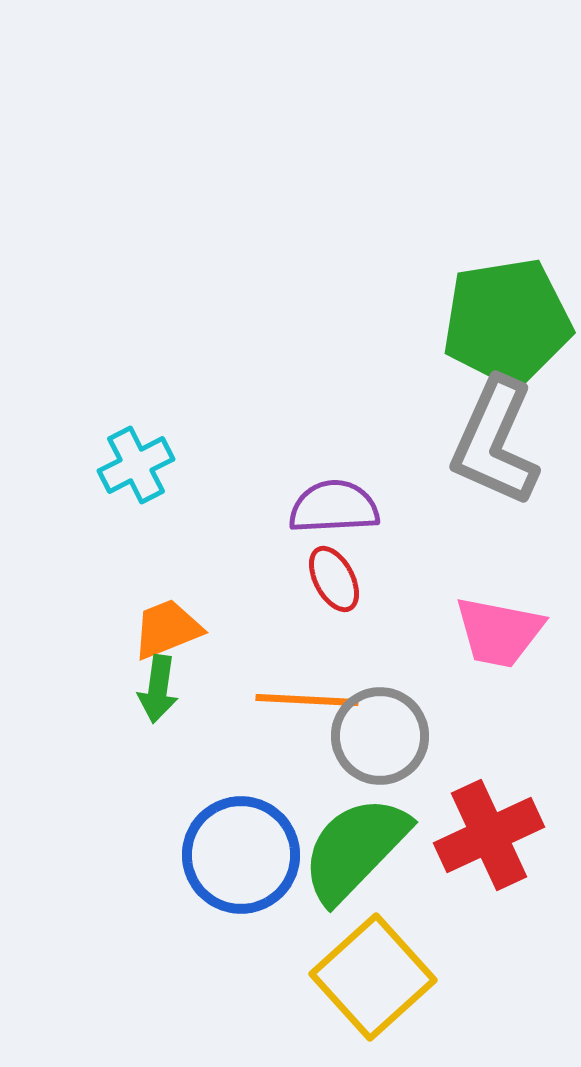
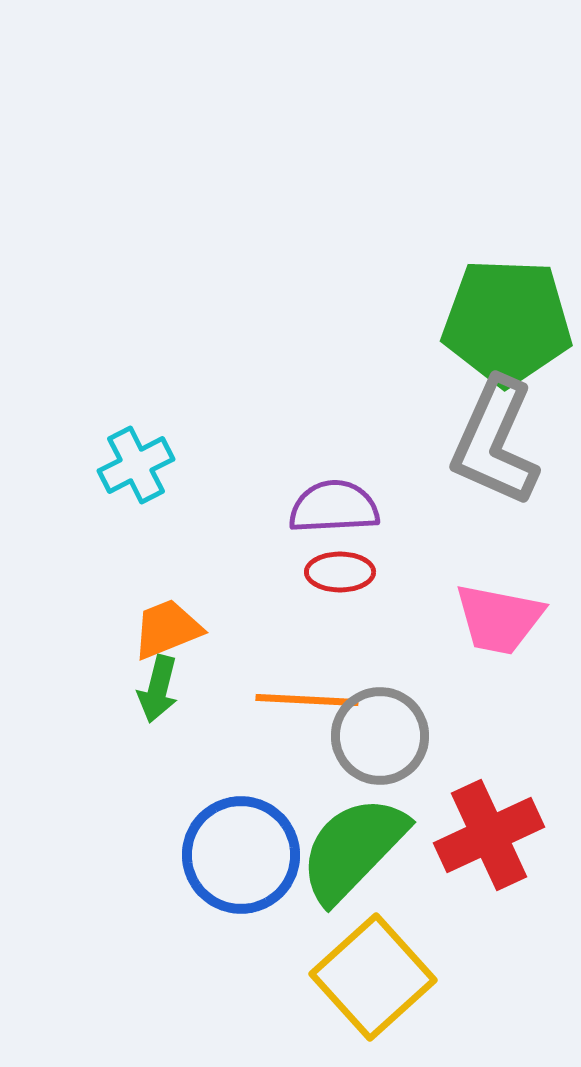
green pentagon: rotated 11 degrees clockwise
red ellipse: moved 6 px right, 7 px up; rotated 62 degrees counterclockwise
pink trapezoid: moved 13 px up
green arrow: rotated 6 degrees clockwise
green semicircle: moved 2 px left
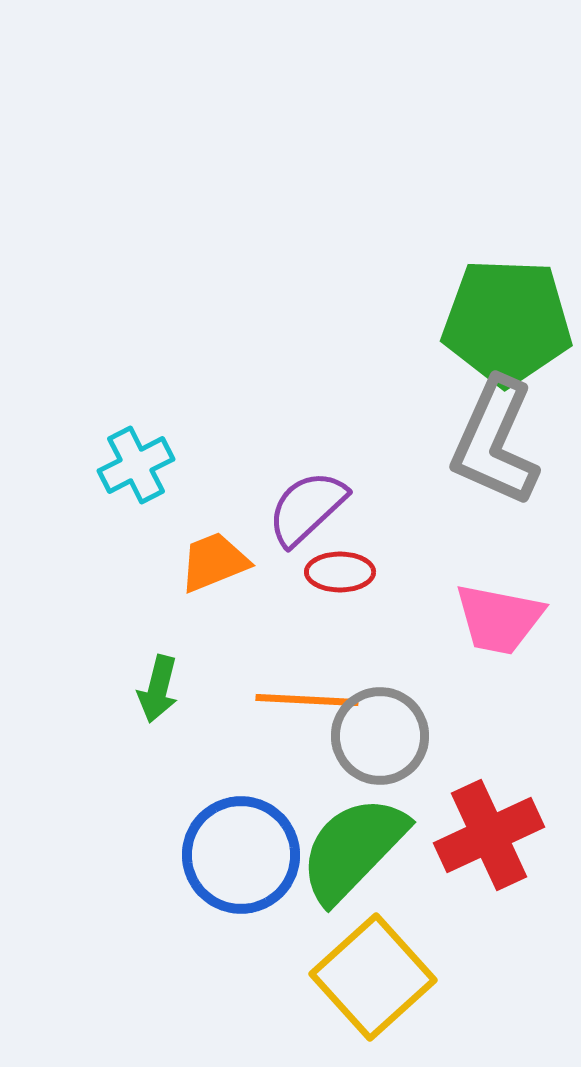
purple semicircle: moved 27 px left, 1 px down; rotated 40 degrees counterclockwise
orange trapezoid: moved 47 px right, 67 px up
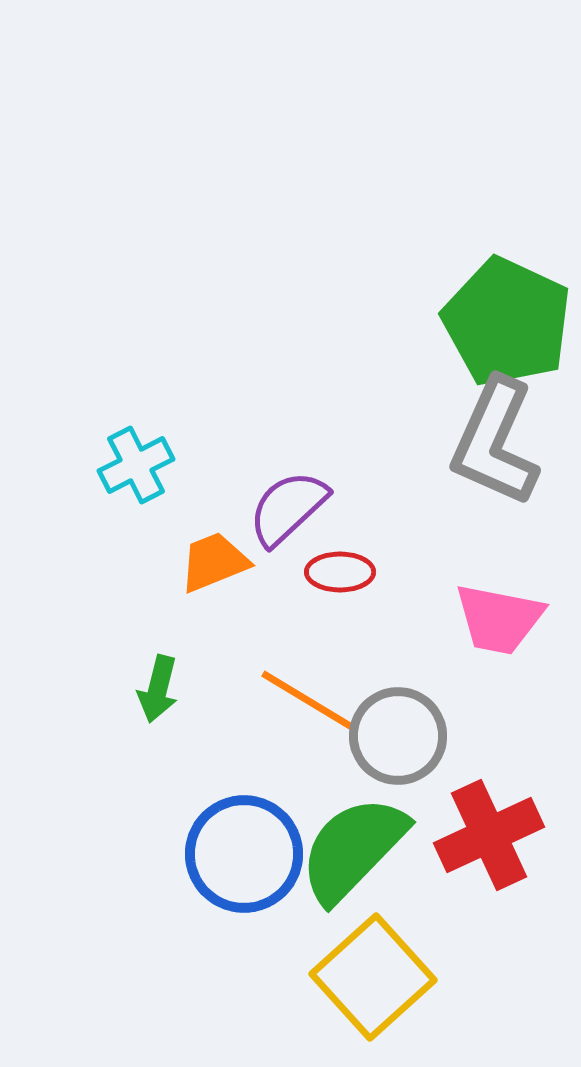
green pentagon: rotated 23 degrees clockwise
purple semicircle: moved 19 px left
orange line: rotated 28 degrees clockwise
gray circle: moved 18 px right
blue circle: moved 3 px right, 1 px up
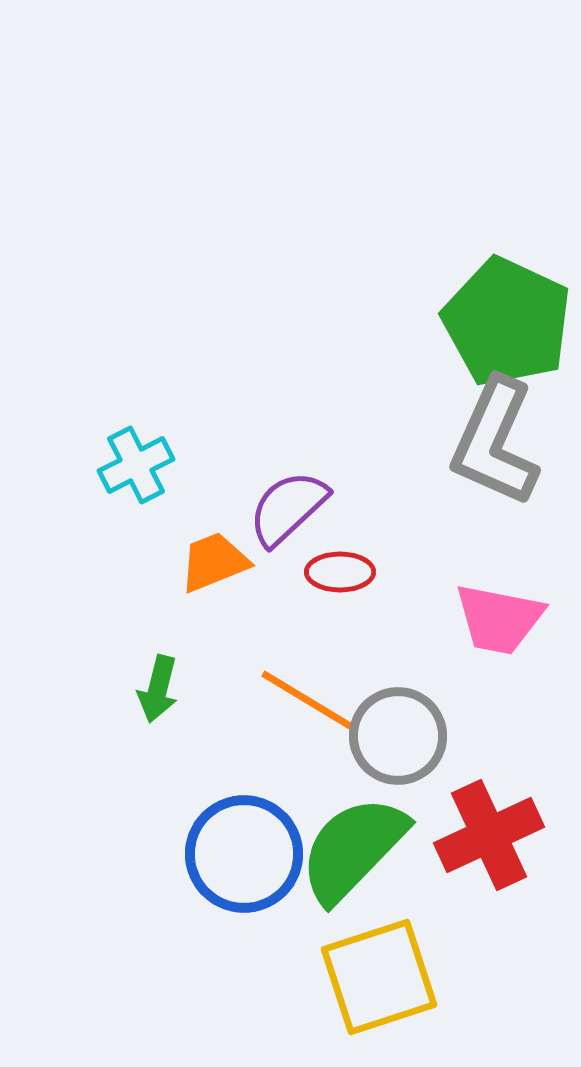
yellow square: moved 6 px right; rotated 24 degrees clockwise
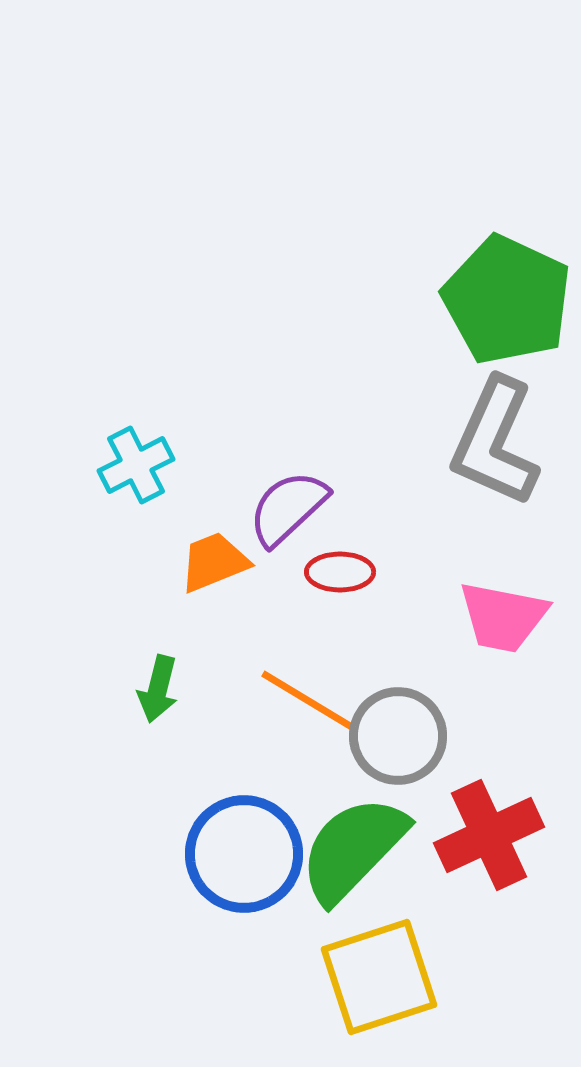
green pentagon: moved 22 px up
pink trapezoid: moved 4 px right, 2 px up
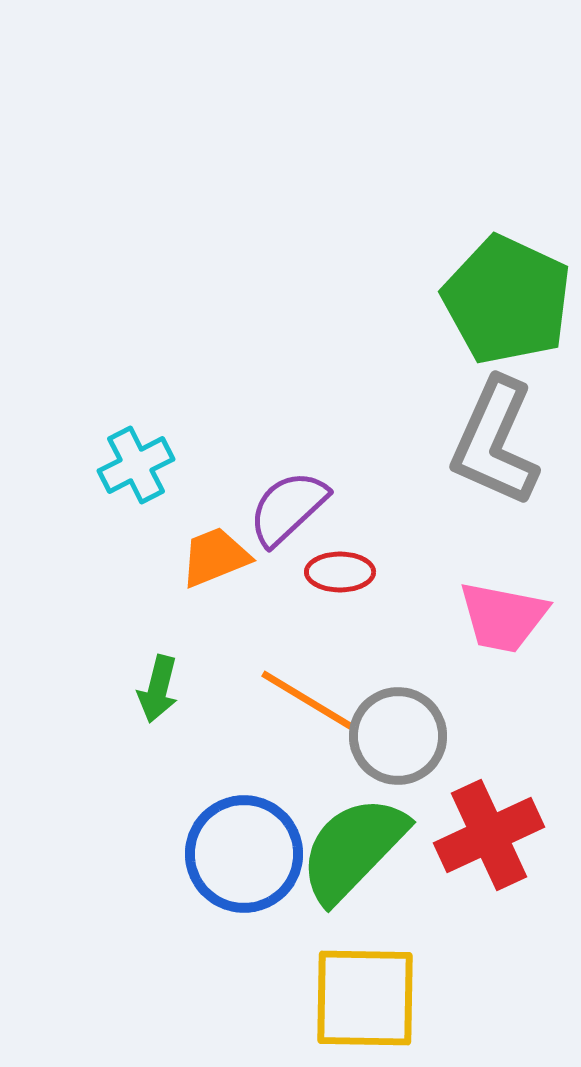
orange trapezoid: moved 1 px right, 5 px up
yellow square: moved 14 px left, 21 px down; rotated 19 degrees clockwise
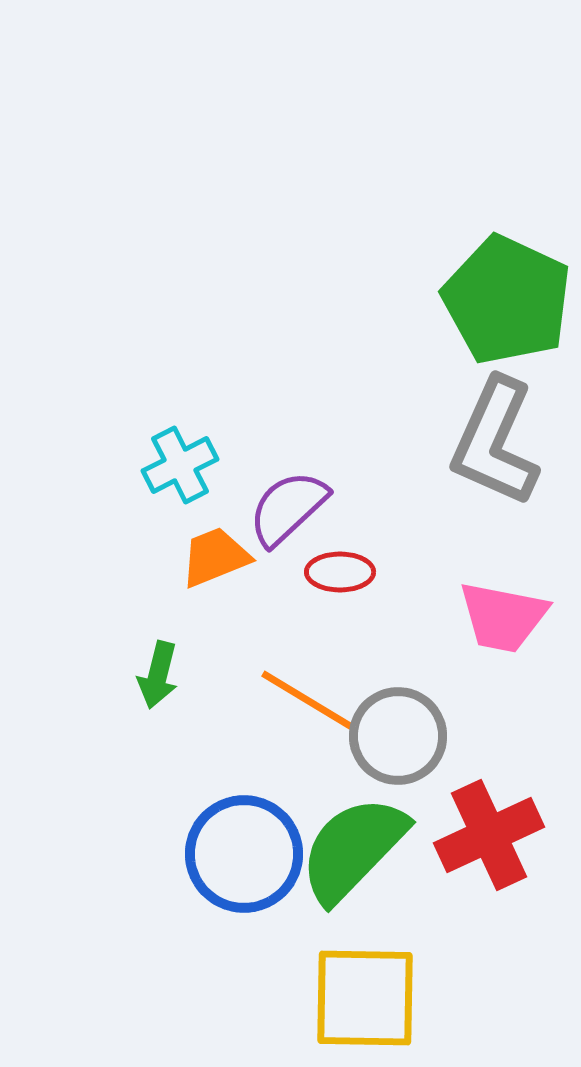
cyan cross: moved 44 px right
green arrow: moved 14 px up
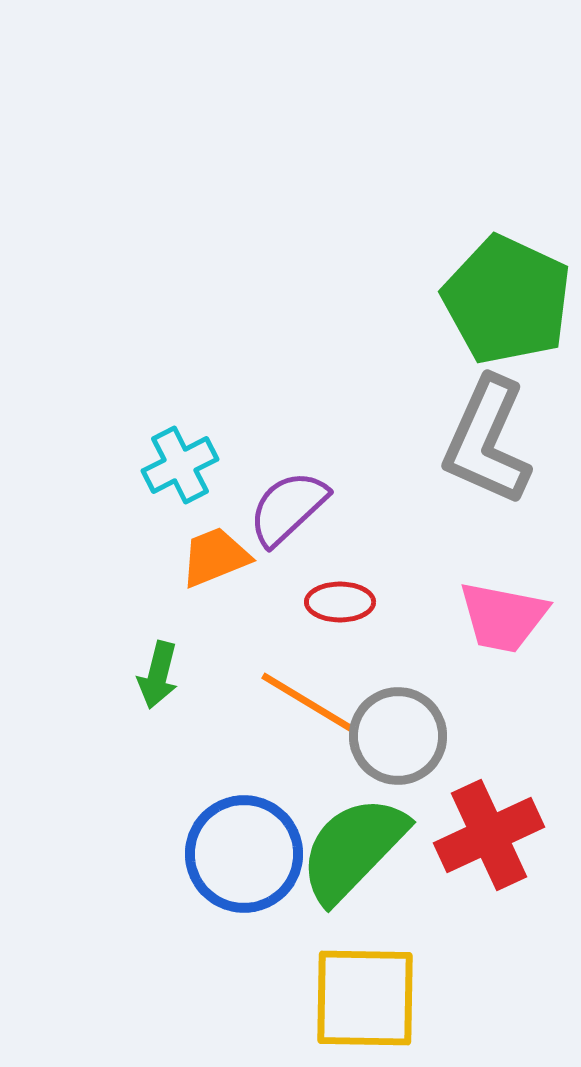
gray L-shape: moved 8 px left, 1 px up
red ellipse: moved 30 px down
orange line: moved 2 px down
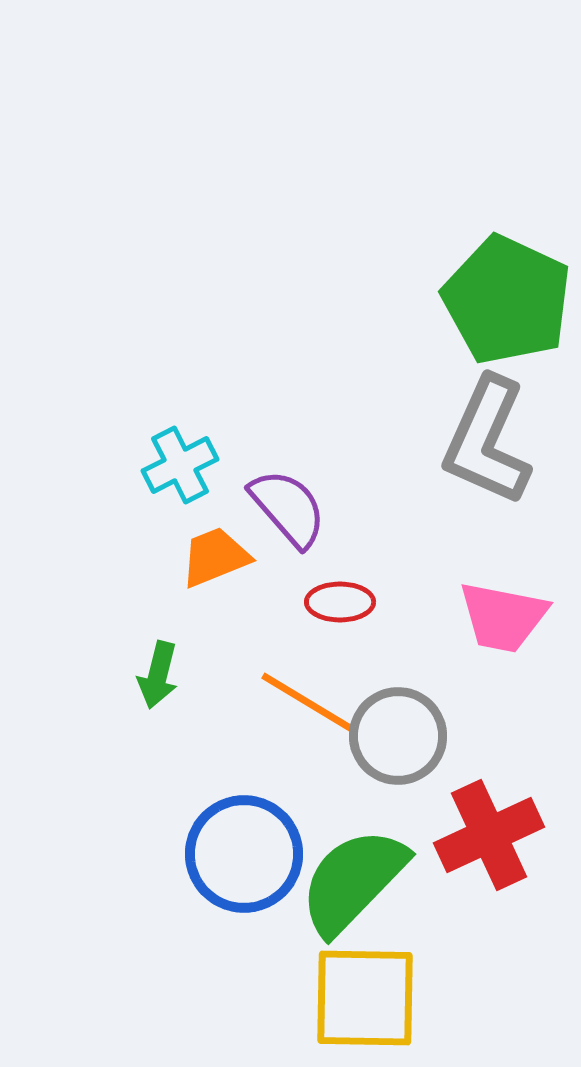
purple semicircle: rotated 92 degrees clockwise
green semicircle: moved 32 px down
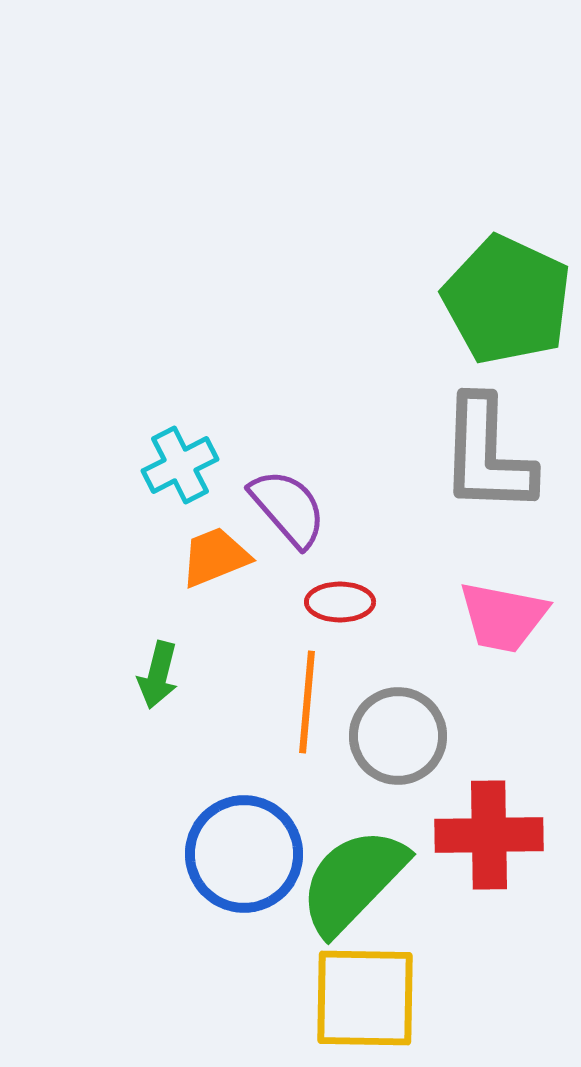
gray L-shape: moved 14 px down; rotated 22 degrees counterclockwise
orange line: rotated 64 degrees clockwise
red cross: rotated 24 degrees clockwise
